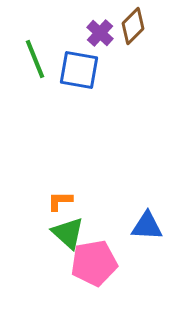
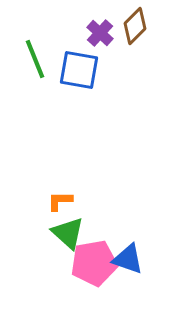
brown diamond: moved 2 px right
blue triangle: moved 19 px left, 33 px down; rotated 16 degrees clockwise
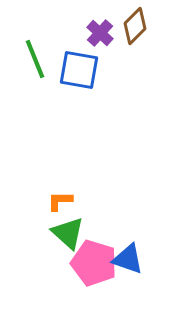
pink pentagon: rotated 27 degrees clockwise
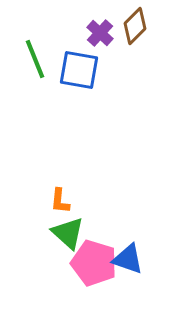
orange L-shape: rotated 84 degrees counterclockwise
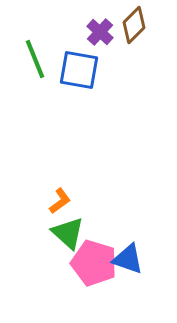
brown diamond: moved 1 px left, 1 px up
purple cross: moved 1 px up
orange L-shape: rotated 132 degrees counterclockwise
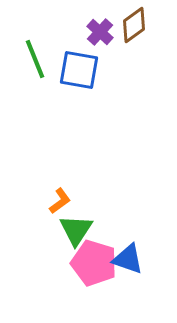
brown diamond: rotated 9 degrees clockwise
green triangle: moved 8 px right, 3 px up; rotated 21 degrees clockwise
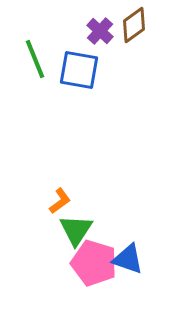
purple cross: moved 1 px up
